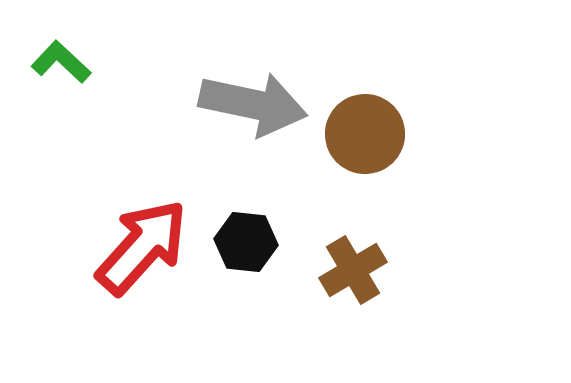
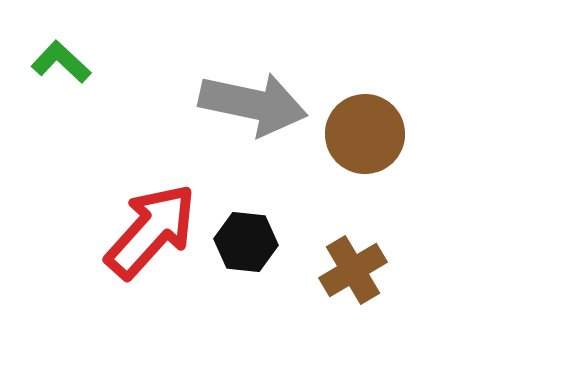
red arrow: moved 9 px right, 16 px up
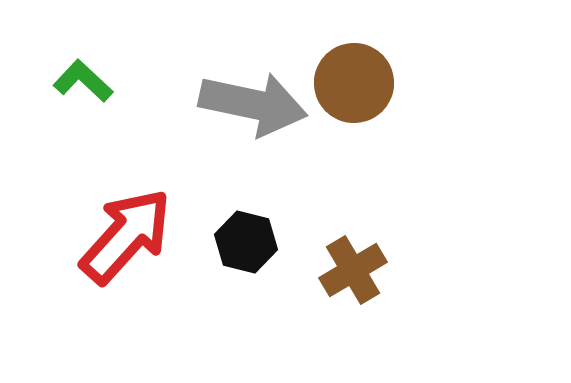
green L-shape: moved 22 px right, 19 px down
brown circle: moved 11 px left, 51 px up
red arrow: moved 25 px left, 5 px down
black hexagon: rotated 8 degrees clockwise
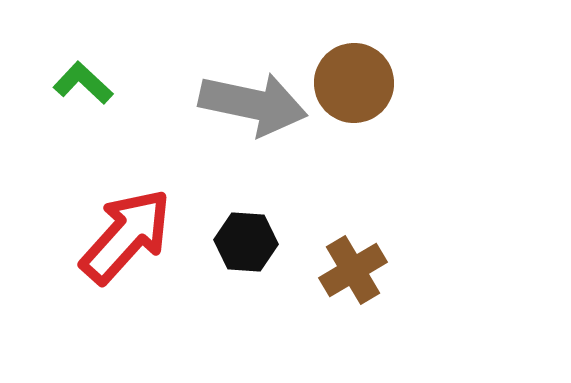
green L-shape: moved 2 px down
black hexagon: rotated 10 degrees counterclockwise
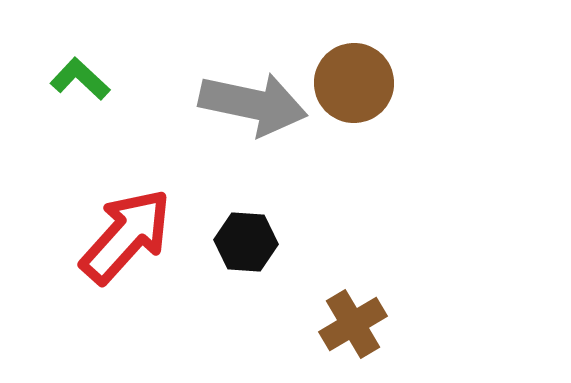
green L-shape: moved 3 px left, 4 px up
brown cross: moved 54 px down
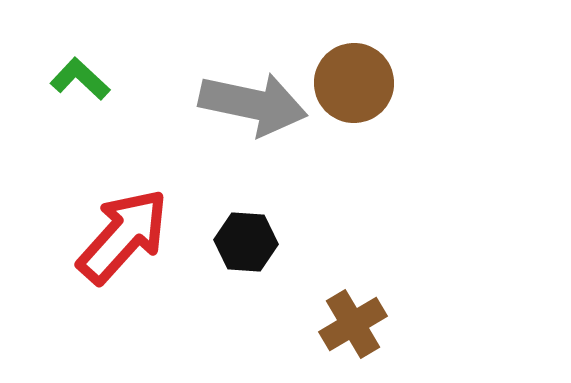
red arrow: moved 3 px left
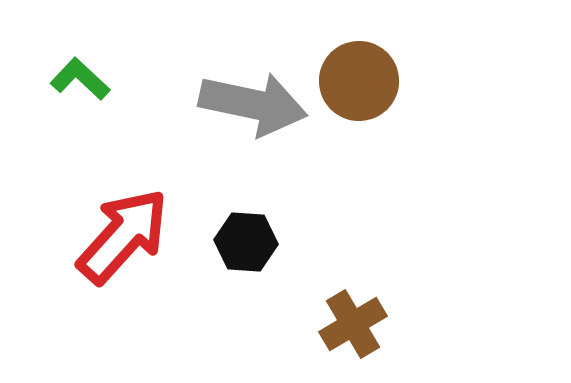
brown circle: moved 5 px right, 2 px up
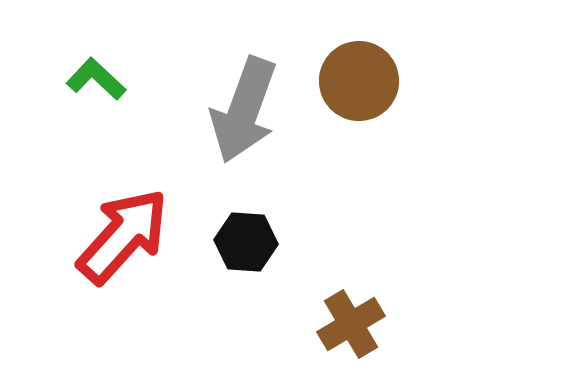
green L-shape: moved 16 px right
gray arrow: moved 9 px left, 6 px down; rotated 98 degrees clockwise
brown cross: moved 2 px left
